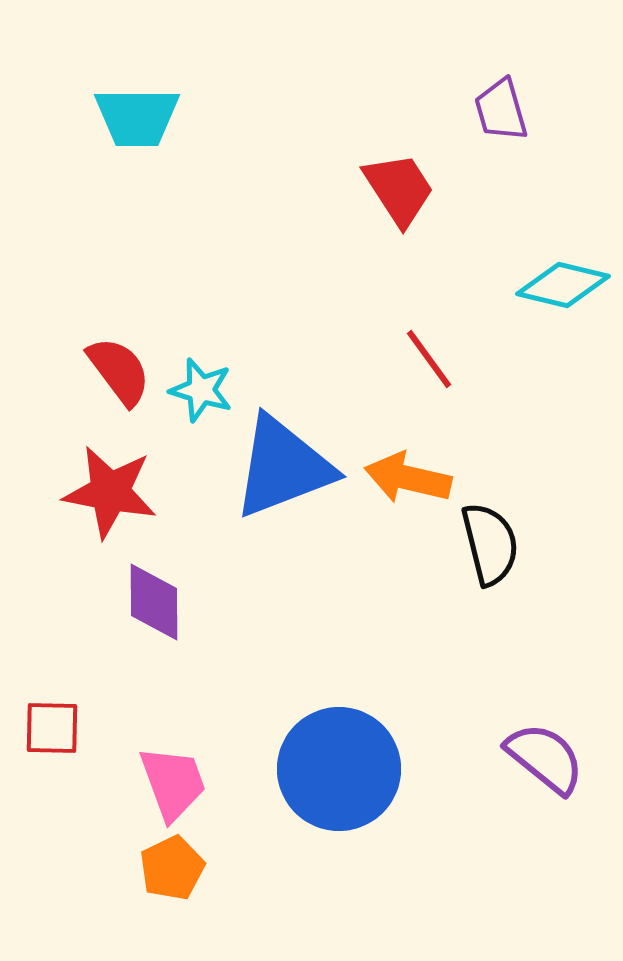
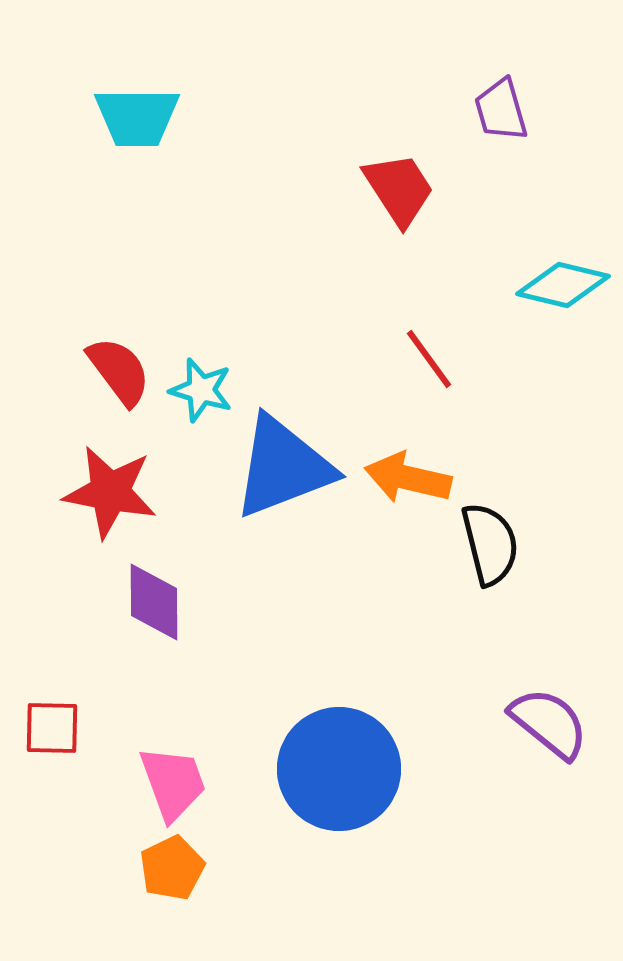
purple semicircle: moved 4 px right, 35 px up
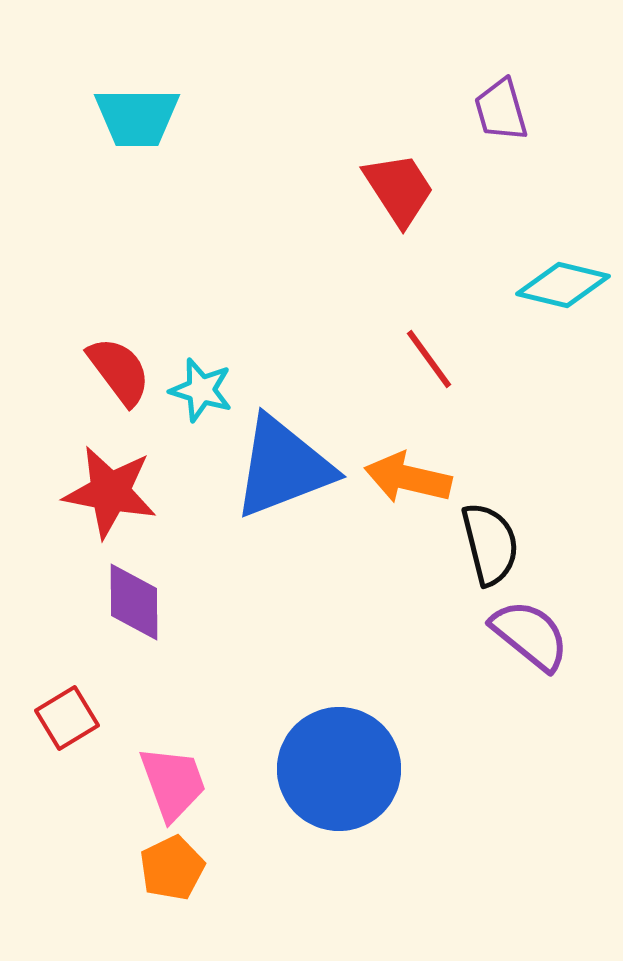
purple diamond: moved 20 px left
purple semicircle: moved 19 px left, 88 px up
red square: moved 15 px right, 10 px up; rotated 32 degrees counterclockwise
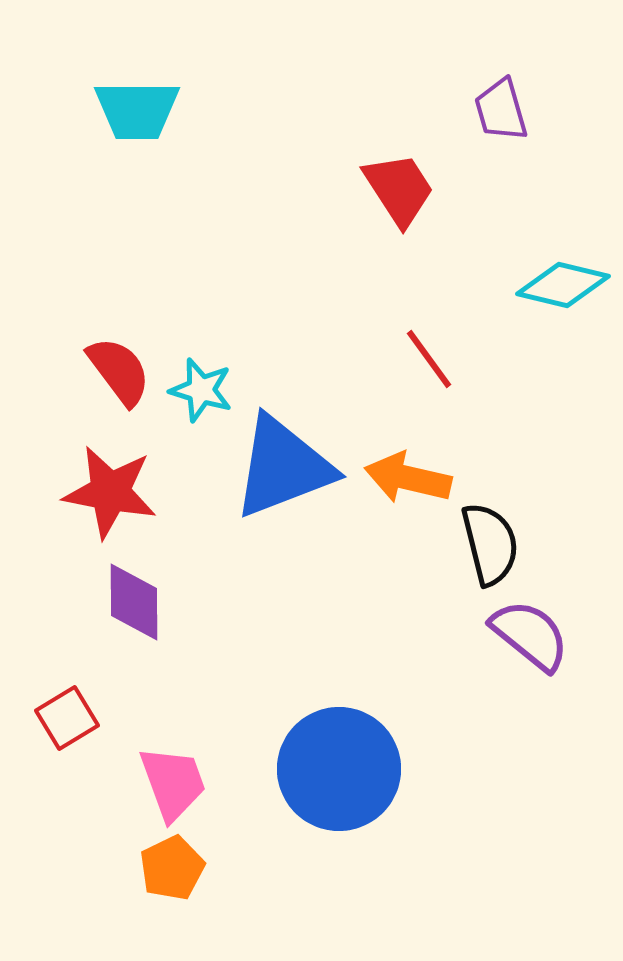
cyan trapezoid: moved 7 px up
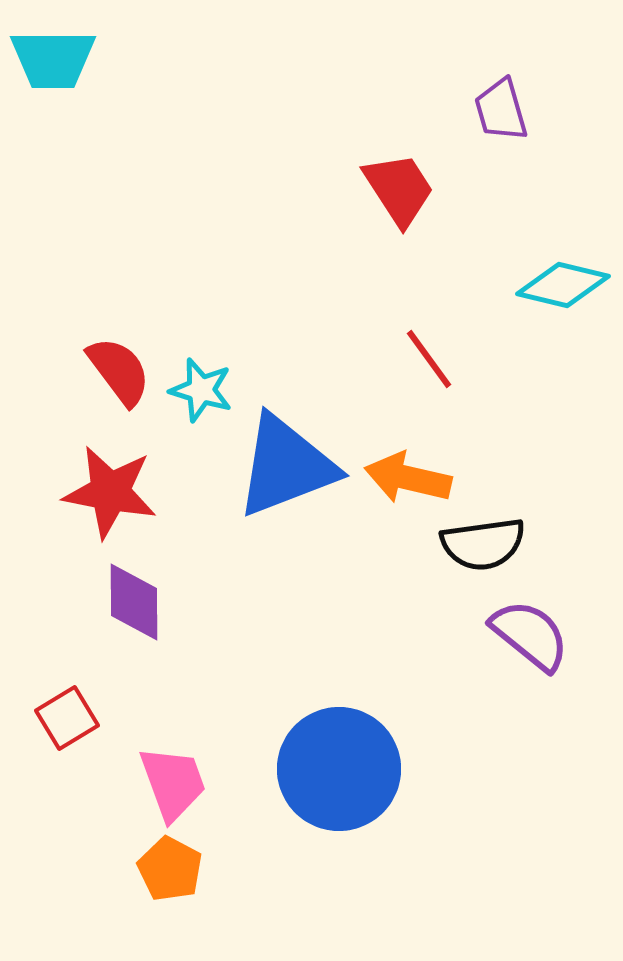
cyan trapezoid: moved 84 px left, 51 px up
blue triangle: moved 3 px right, 1 px up
black semicircle: moved 7 px left; rotated 96 degrees clockwise
orange pentagon: moved 2 px left, 1 px down; rotated 18 degrees counterclockwise
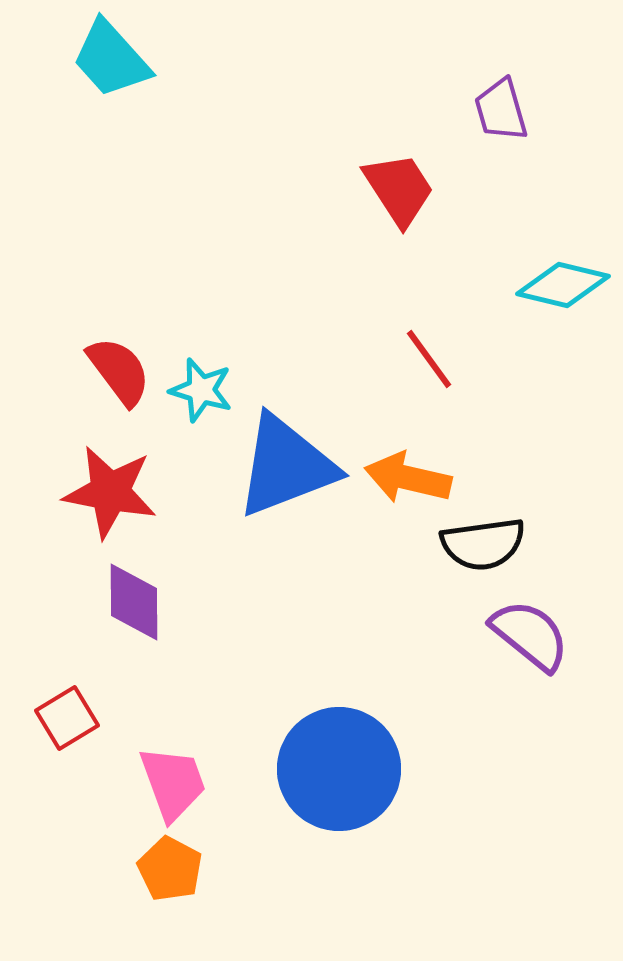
cyan trapezoid: moved 58 px right; rotated 48 degrees clockwise
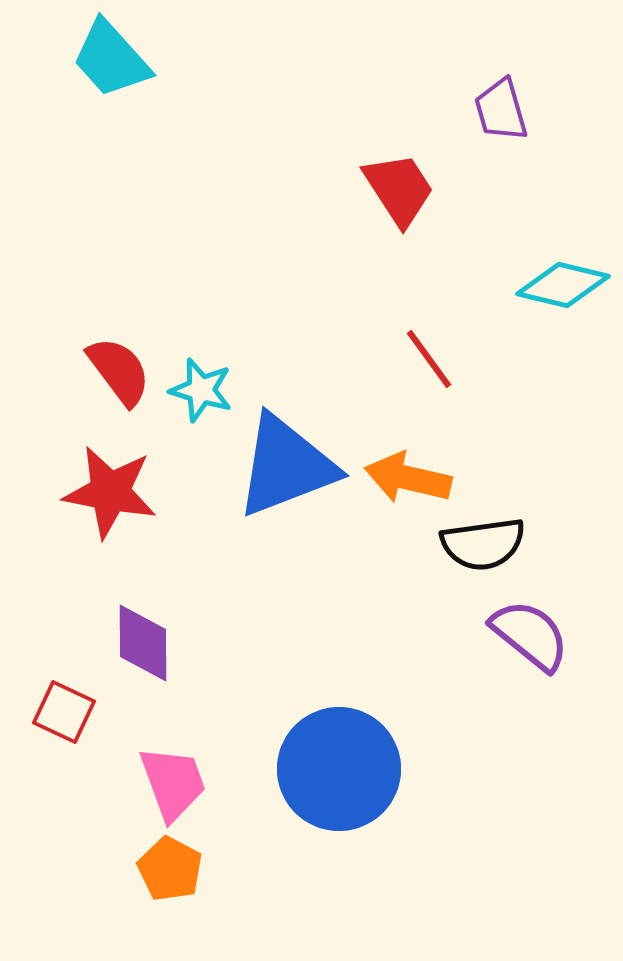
purple diamond: moved 9 px right, 41 px down
red square: moved 3 px left, 6 px up; rotated 34 degrees counterclockwise
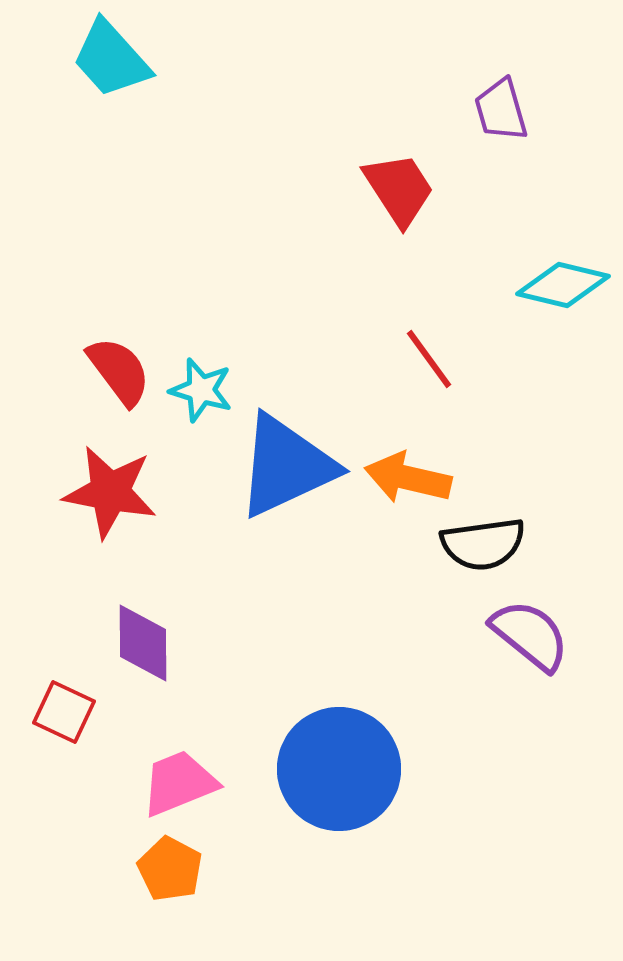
blue triangle: rotated 4 degrees counterclockwise
pink trapezoid: moved 6 px right; rotated 92 degrees counterclockwise
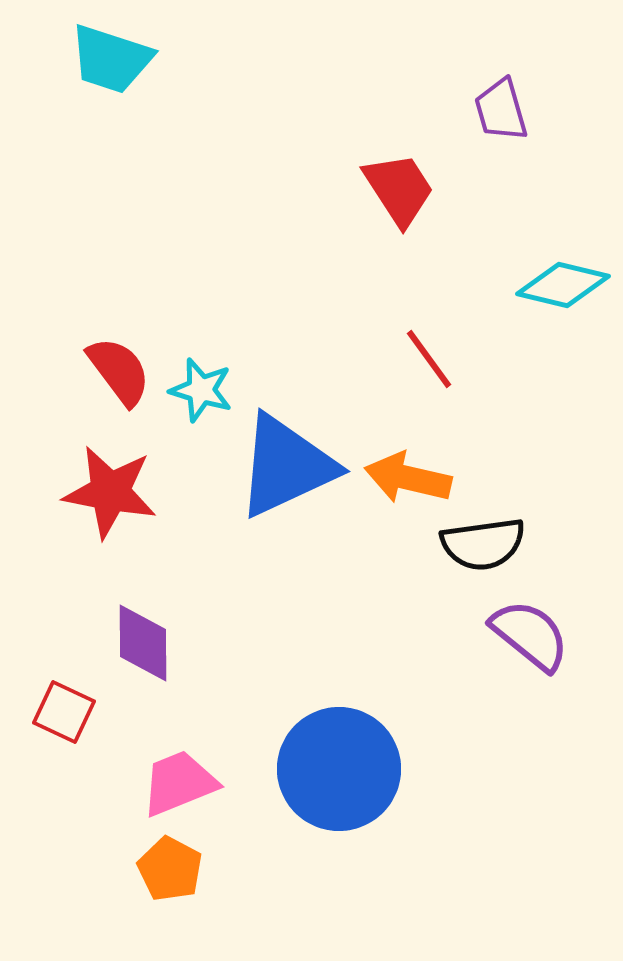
cyan trapezoid: rotated 30 degrees counterclockwise
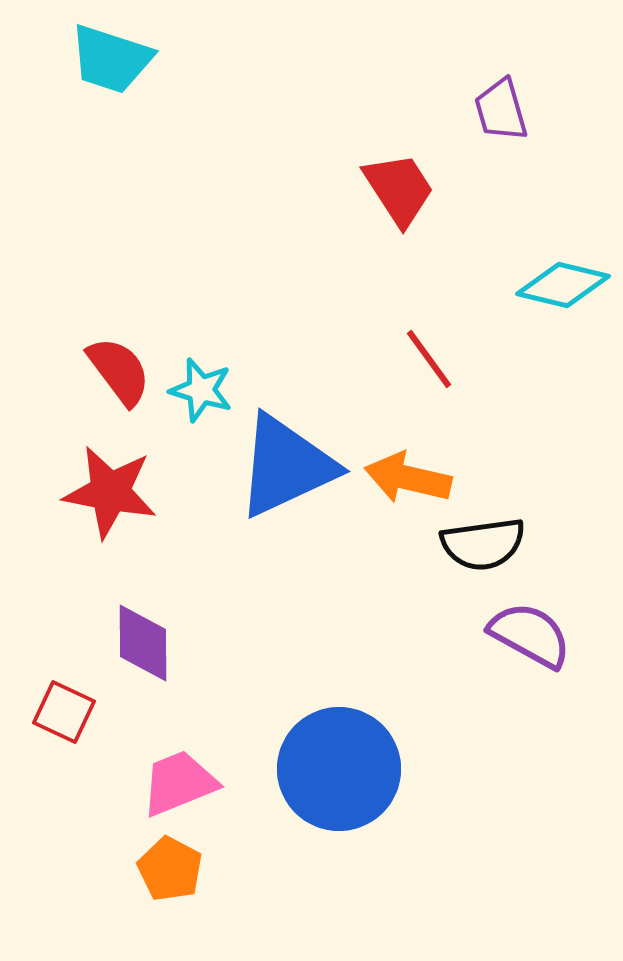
purple semicircle: rotated 10 degrees counterclockwise
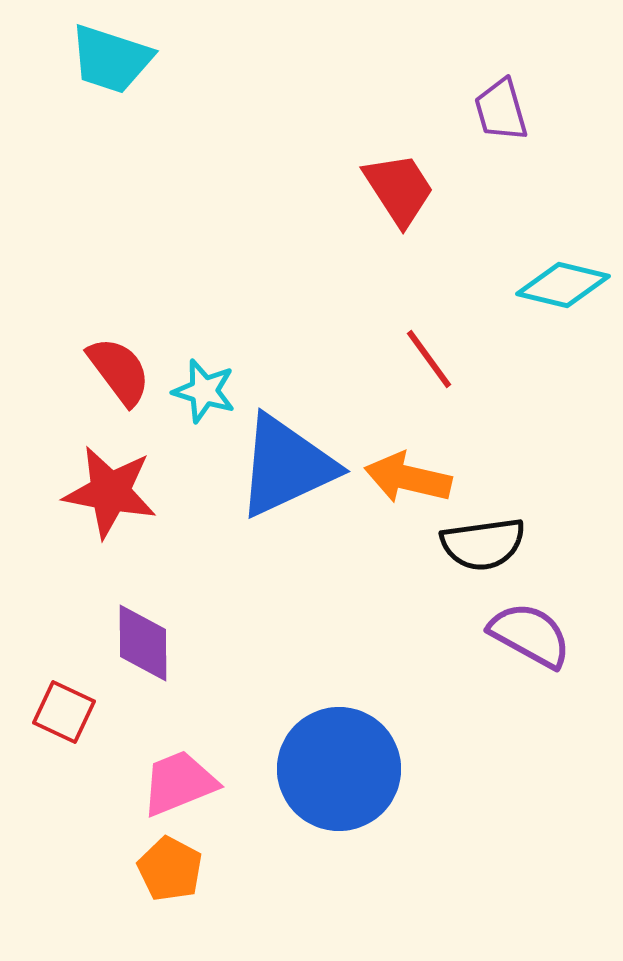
cyan star: moved 3 px right, 1 px down
